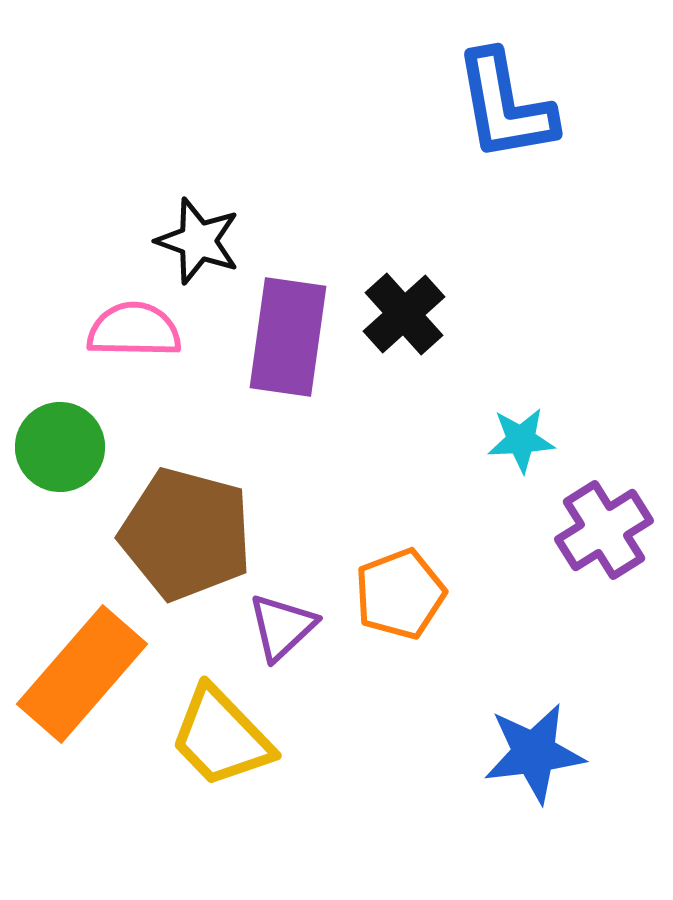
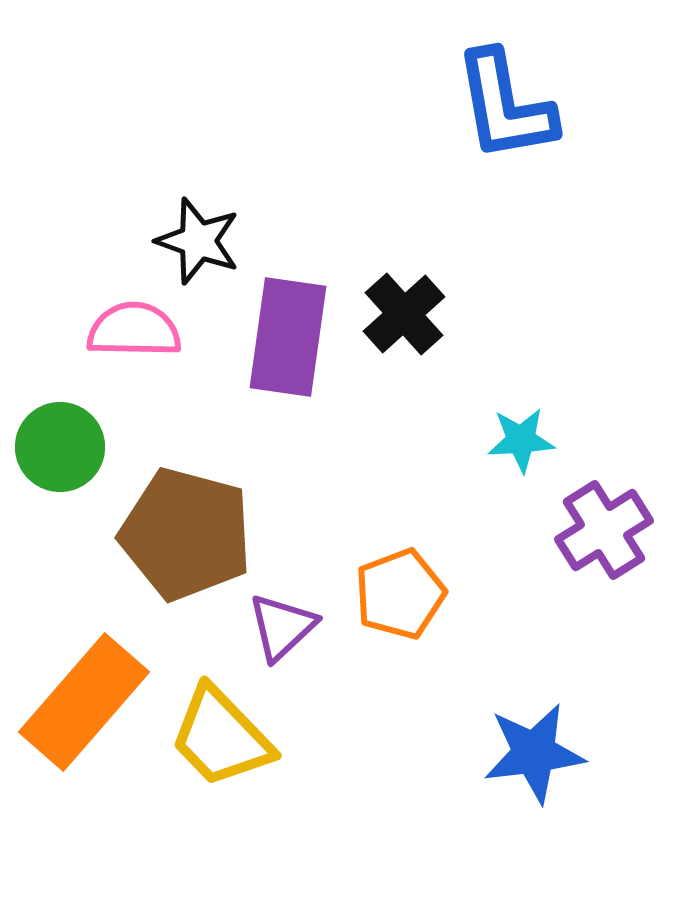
orange rectangle: moved 2 px right, 28 px down
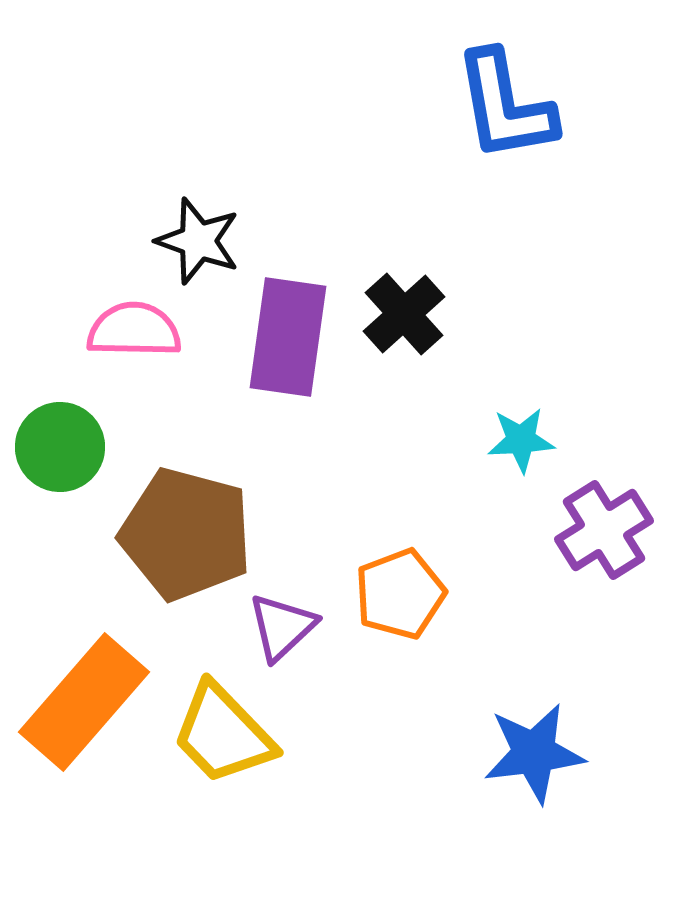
yellow trapezoid: moved 2 px right, 3 px up
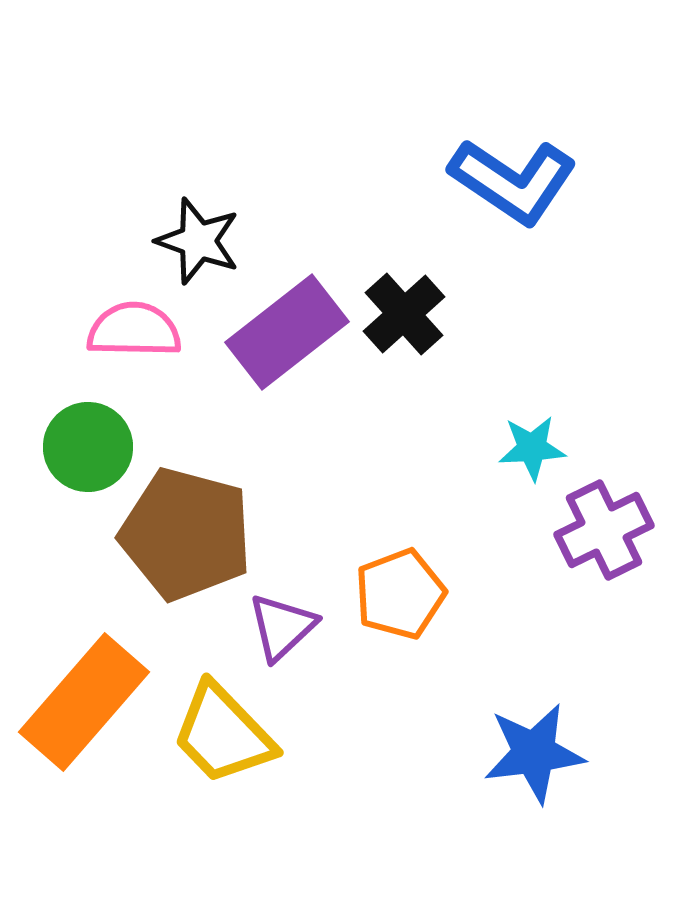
blue L-shape: moved 8 px right, 75 px down; rotated 46 degrees counterclockwise
purple rectangle: moved 1 px left, 5 px up; rotated 44 degrees clockwise
cyan star: moved 11 px right, 8 px down
green circle: moved 28 px right
purple cross: rotated 6 degrees clockwise
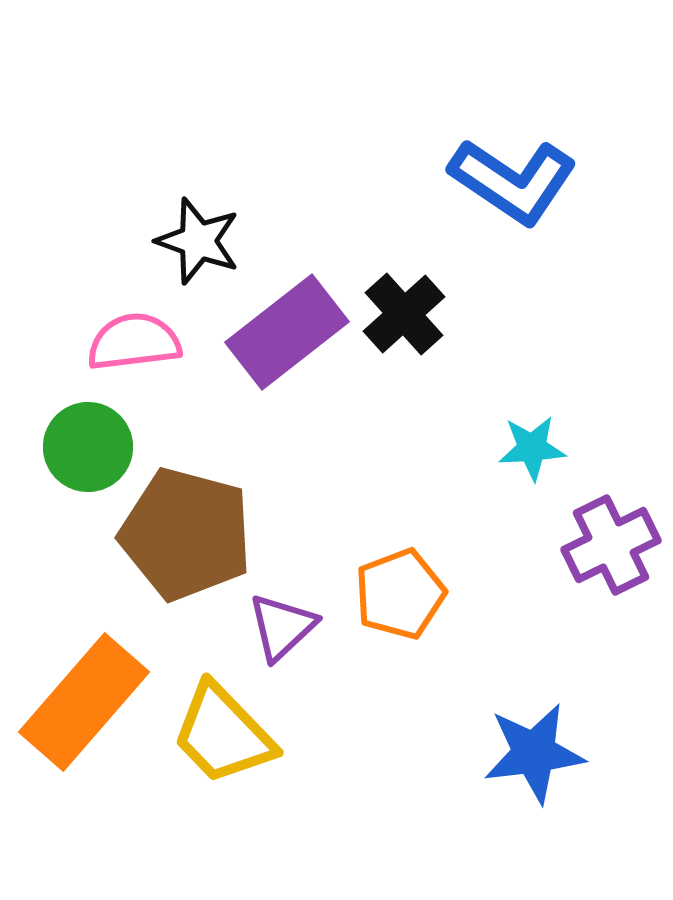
pink semicircle: moved 12 px down; rotated 8 degrees counterclockwise
purple cross: moved 7 px right, 15 px down
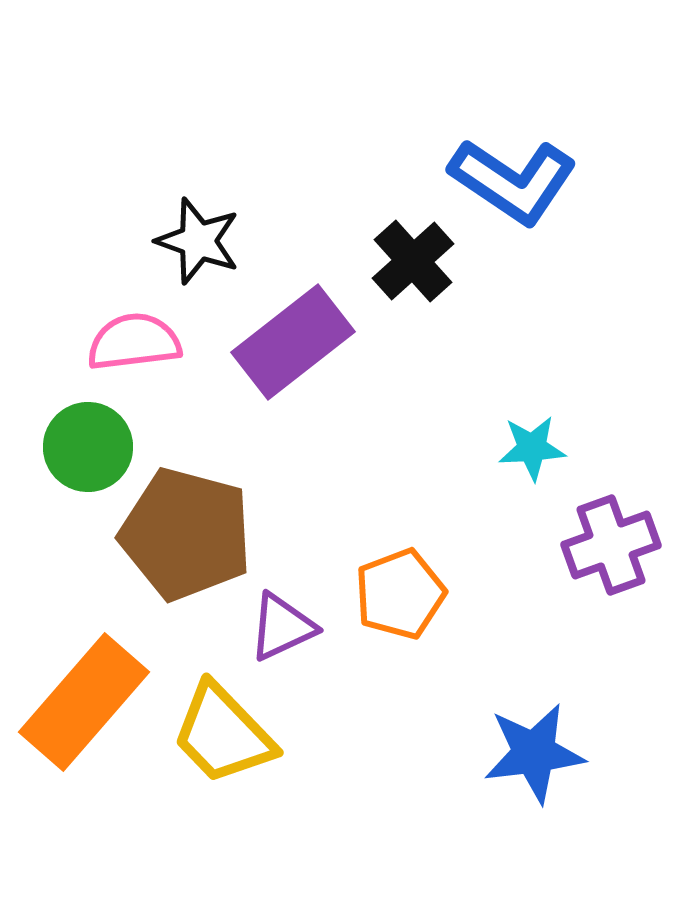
black cross: moved 9 px right, 53 px up
purple rectangle: moved 6 px right, 10 px down
purple cross: rotated 6 degrees clockwise
purple triangle: rotated 18 degrees clockwise
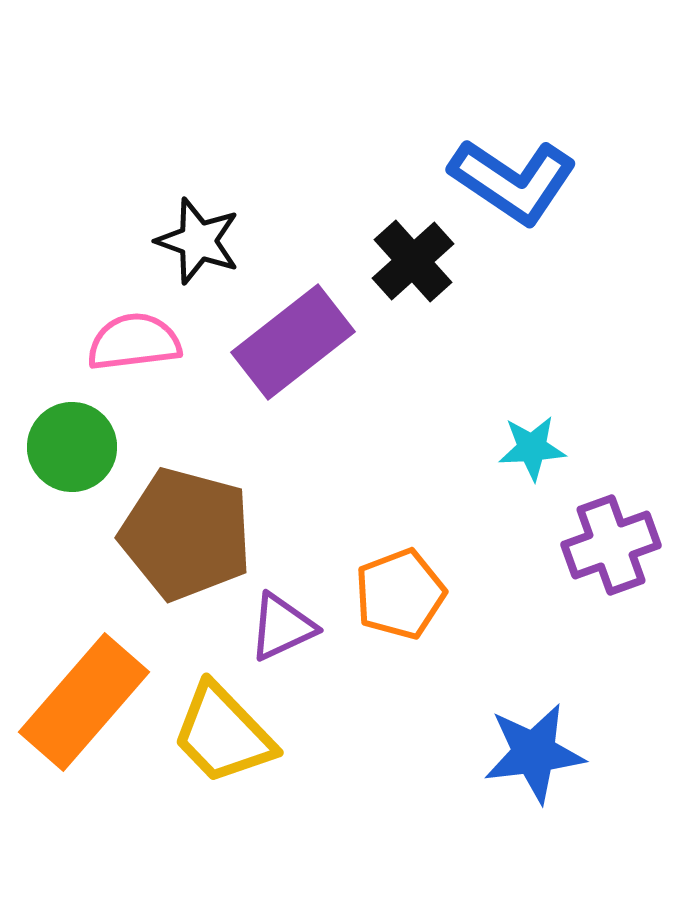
green circle: moved 16 px left
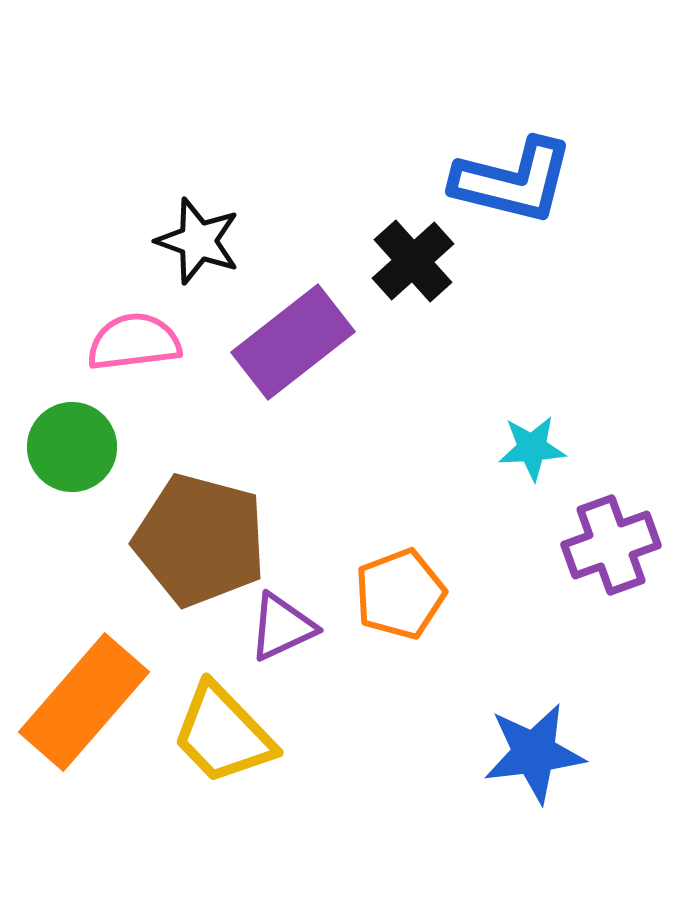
blue L-shape: rotated 20 degrees counterclockwise
brown pentagon: moved 14 px right, 6 px down
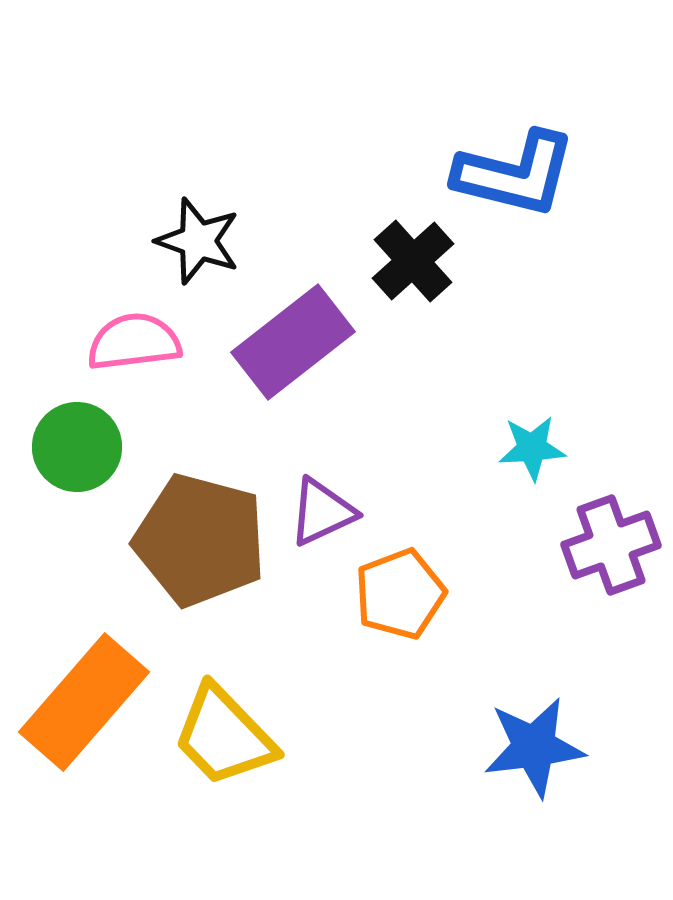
blue L-shape: moved 2 px right, 7 px up
green circle: moved 5 px right
purple triangle: moved 40 px right, 115 px up
yellow trapezoid: moved 1 px right, 2 px down
blue star: moved 6 px up
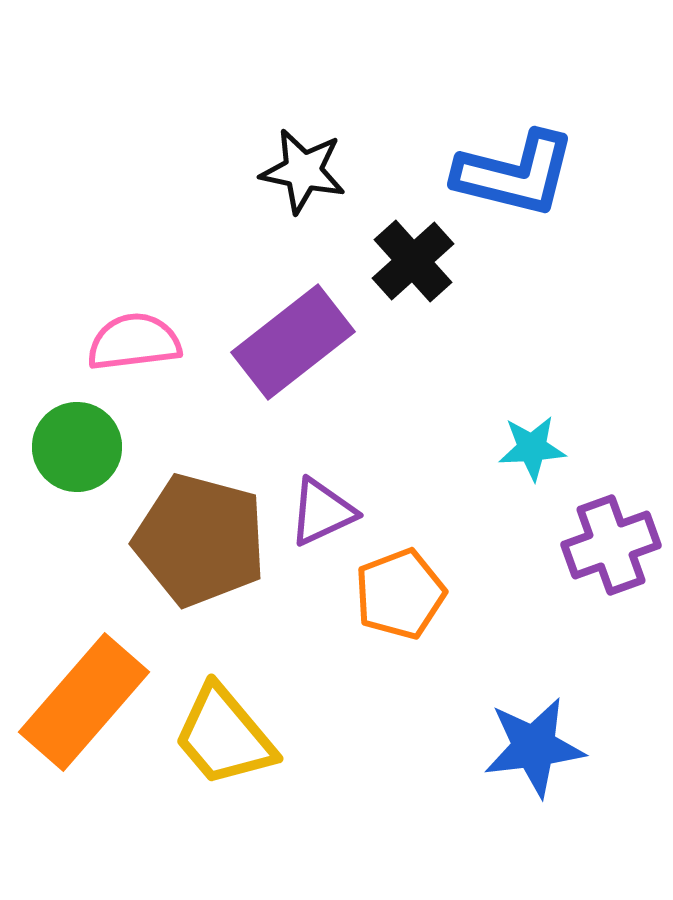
black star: moved 105 px right, 70 px up; rotated 8 degrees counterclockwise
yellow trapezoid: rotated 4 degrees clockwise
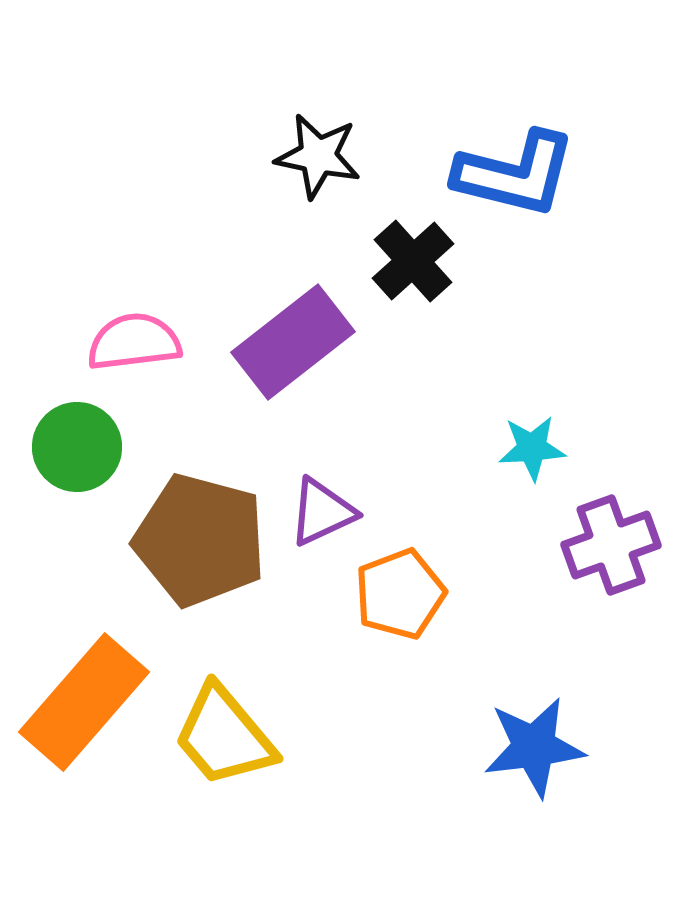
black star: moved 15 px right, 15 px up
